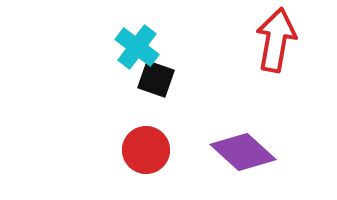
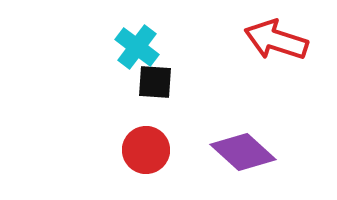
red arrow: rotated 82 degrees counterclockwise
black square: moved 1 px left, 3 px down; rotated 15 degrees counterclockwise
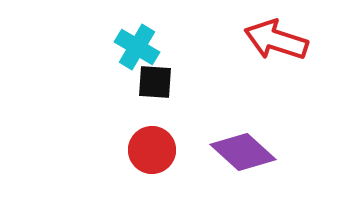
cyan cross: rotated 6 degrees counterclockwise
red circle: moved 6 px right
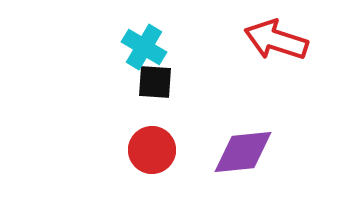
cyan cross: moved 7 px right
purple diamond: rotated 48 degrees counterclockwise
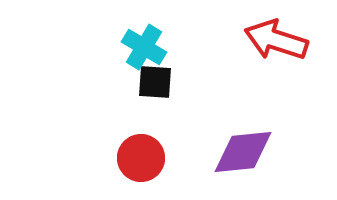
red circle: moved 11 px left, 8 px down
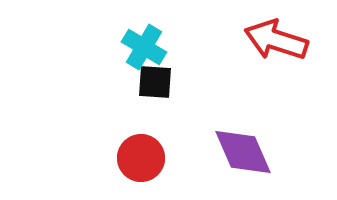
purple diamond: rotated 72 degrees clockwise
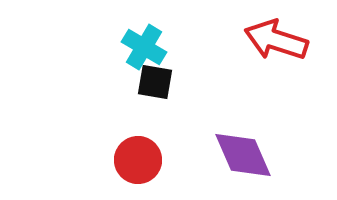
black square: rotated 6 degrees clockwise
purple diamond: moved 3 px down
red circle: moved 3 px left, 2 px down
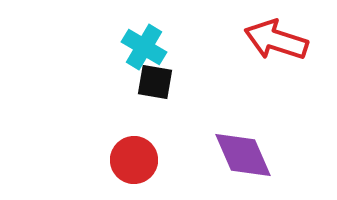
red circle: moved 4 px left
